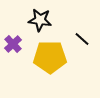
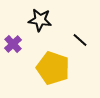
black line: moved 2 px left, 1 px down
yellow pentagon: moved 3 px right, 11 px down; rotated 20 degrees clockwise
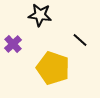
black star: moved 5 px up
